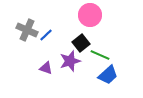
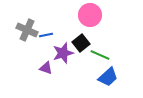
blue line: rotated 32 degrees clockwise
purple star: moved 7 px left, 8 px up
blue trapezoid: moved 2 px down
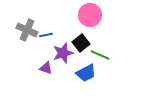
blue trapezoid: moved 22 px left, 4 px up; rotated 15 degrees clockwise
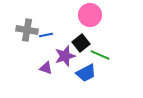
gray cross: rotated 15 degrees counterclockwise
purple star: moved 2 px right, 3 px down
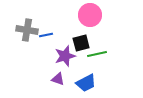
black square: rotated 24 degrees clockwise
green line: moved 3 px left, 1 px up; rotated 36 degrees counterclockwise
purple triangle: moved 12 px right, 11 px down
blue trapezoid: moved 10 px down
